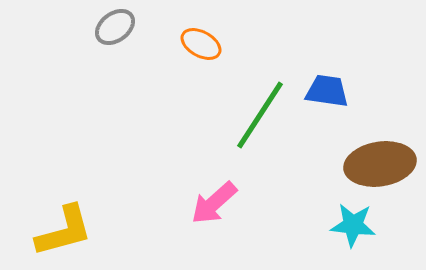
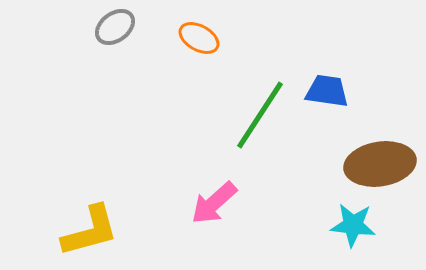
orange ellipse: moved 2 px left, 6 px up
yellow L-shape: moved 26 px right
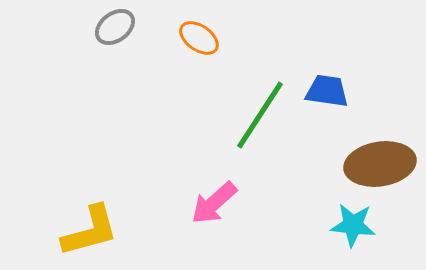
orange ellipse: rotated 6 degrees clockwise
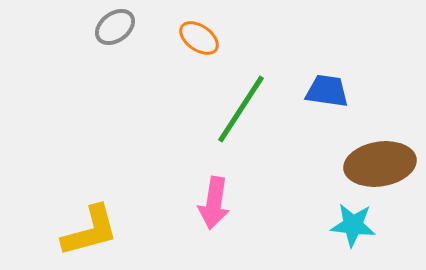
green line: moved 19 px left, 6 px up
pink arrow: rotated 39 degrees counterclockwise
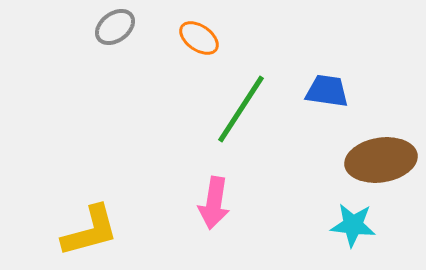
brown ellipse: moved 1 px right, 4 px up
